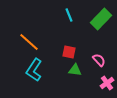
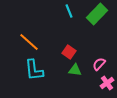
cyan line: moved 4 px up
green rectangle: moved 4 px left, 5 px up
red square: rotated 24 degrees clockwise
pink semicircle: moved 4 px down; rotated 96 degrees counterclockwise
cyan L-shape: rotated 40 degrees counterclockwise
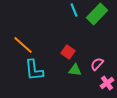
cyan line: moved 5 px right, 1 px up
orange line: moved 6 px left, 3 px down
red square: moved 1 px left
pink semicircle: moved 2 px left
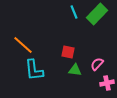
cyan line: moved 2 px down
red square: rotated 24 degrees counterclockwise
pink cross: rotated 24 degrees clockwise
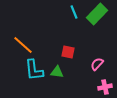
green triangle: moved 18 px left, 2 px down
pink cross: moved 2 px left, 4 px down
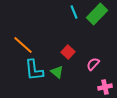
red square: rotated 32 degrees clockwise
pink semicircle: moved 4 px left
green triangle: rotated 32 degrees clockwise
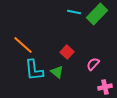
cyan line: rotated 56 degrees counterclockwise
red square: moved 1 px left
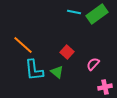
green rectangle: rotated 10 degrees clockwise
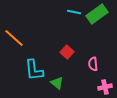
orange line: moved 9 px left, 7 px up
pink semicircle: rotated 48 degrees counterclockwise
green triangle: moved 11 px down
